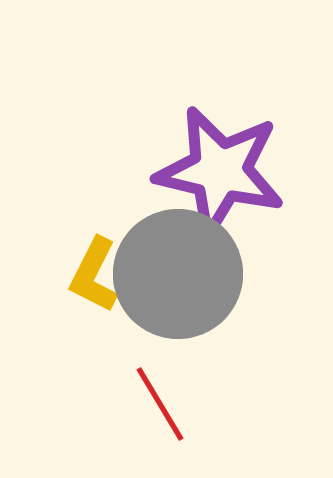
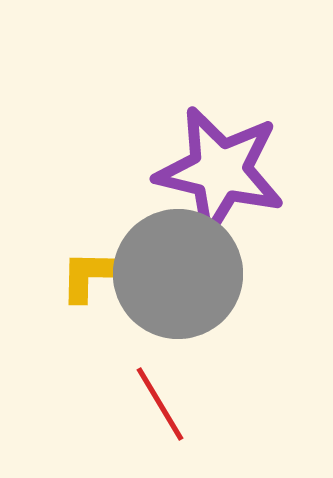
yellow L-shape: rotated 64 degrees clockwise
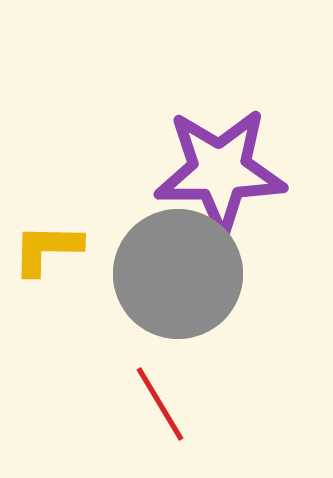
purple star: rotated 14 degrees counterclockwise
yellow L-shape: moved 47 px left, 26 px up
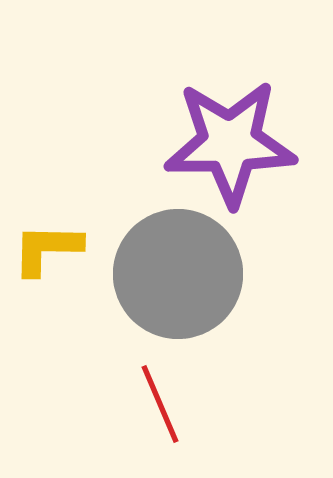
purple star: moved 10 px right, 28 px up
red line: rotated 8 degrees clockwise
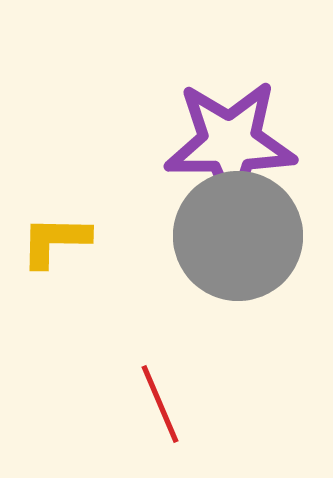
yellow L-shape: moved 8 px right, 8 px up
gray circle: moved 60 px right, 38 px up
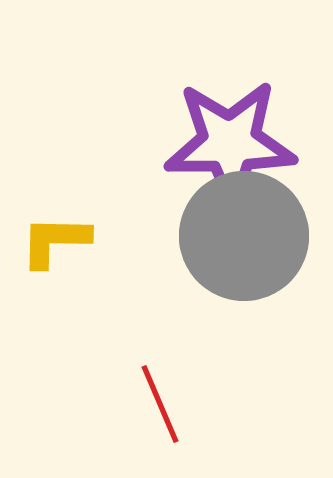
gray circle: moved 6 px right
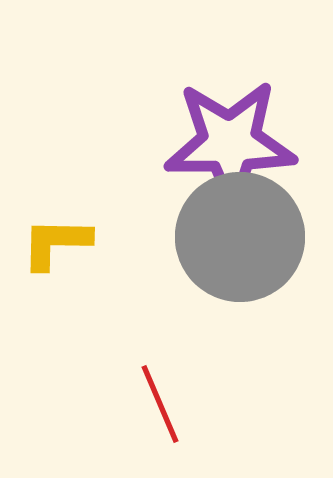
gray circle: moved 4 px left, 1 px down
yellow L-shape: moved 1 px right, 2 px down
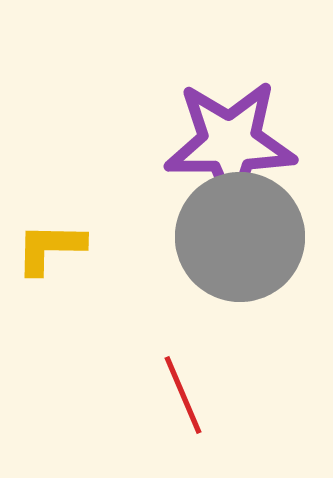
yellow L-shape: moved 6 px left, 5 px down
red line: moved 23 px right, 9 px up
